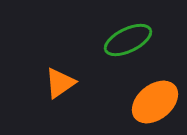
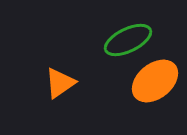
orange ellipse: moved 21 px up
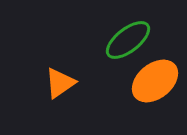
green ellipse: rotated 12 degrees counterclockwise
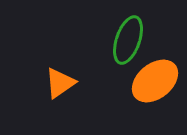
green ellipse: rotated 33 degrees counterclockwise
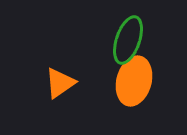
orange ellipse: moved 21 px left; rotated 36 degrees counterclockwise
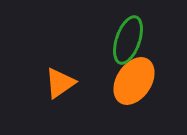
orange ellipse: rotated 18 degrees clockwise
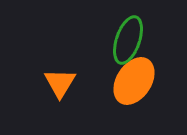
orange triangle: rotated 24 degrees counterclockwise
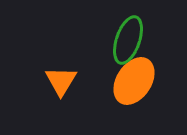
orange triangle: moved 1 px right, 2 px up
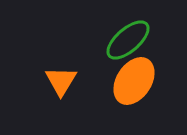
green ellipse: rotated 30 degrees clockwise
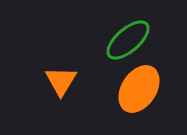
orange ellipse: moved 5 px right, 8 px down
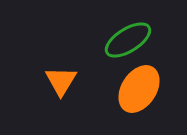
green ellipse: rotated 9 degrees clockwise
